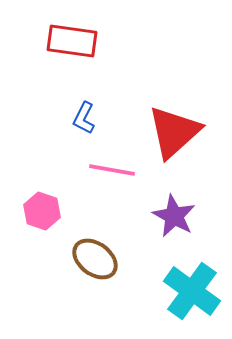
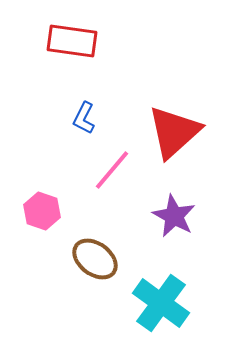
pink line: rotated 60 degrees counterclockwise
cyan cross: moved 31 px left, 12 px down
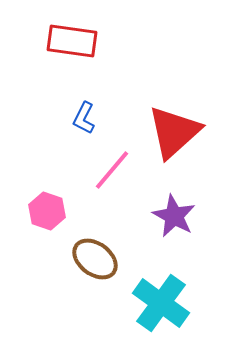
pink hexagon: moved 5 px right
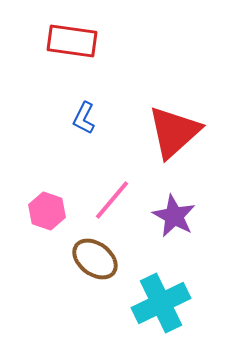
pink line: moved 30 px down
cyan cross: rotated 28 degrees clockwise
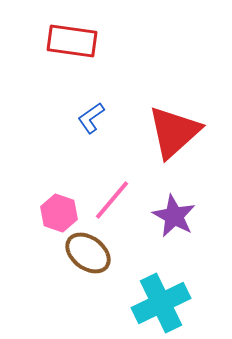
blue L-shape: moved 7 px right; rotated 28 degrees clockwise
pink hexagon: moved 12 px right, 2 px down
brown ellipse: moved 7 px left, 6 px up
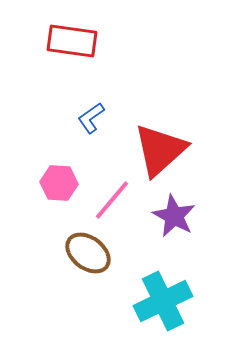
red triangle: moved 14 px left, 18 px down
pink hexagon: moved 30 px up; rotated 15 degrees counterclockwise
cyan cross: moved 2 px right, 2 px up
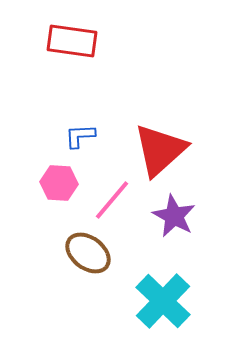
blue L-shape: moved 11 px left, 18 px down; rotated 32 degrees clockwise
cyan cross: rotated 20 degrees counterclockwise
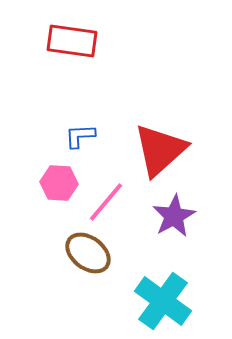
pink line: moved 6 px left, 2 px down
purple star: rotated 15 degrees clockwise
cyan cross: rotated 8 degrees counterclockwise
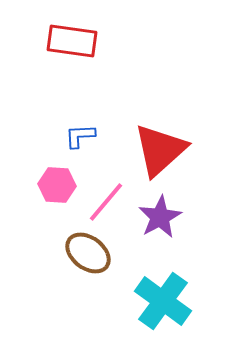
pink hexagon: moved 2 px left, 2 px down
purple star: moved 14 px left, 1 px down
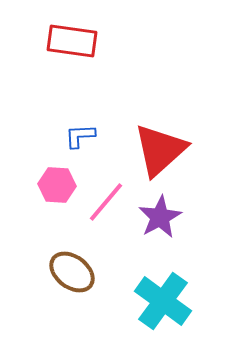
brown ellipse: moved 16 px left, 19 px down
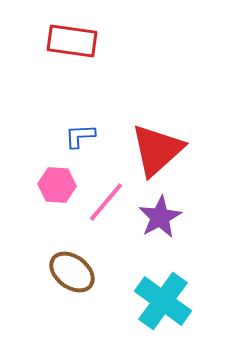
red triangle: moved 3 px left
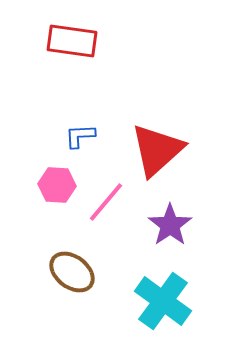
purple star: moved 10 px right, 8 px down; rotated 6 degrees counterclockwise
